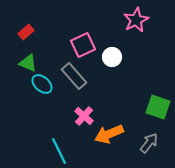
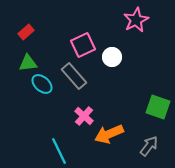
green triangle: rotated 30 degrees counterclockwise
gray arrow: moved 3 px down
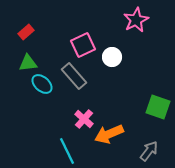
pink cross: moved 3 px down
gray arrow: moved 5 px down
cyan line: moved 8 px right
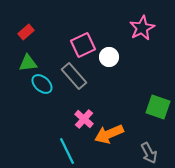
pink star: moved 6 px right, 8 px down
white circle: moved 3 px left
gray arrow: moved 2 px down; rotated 115 degrees clockwise
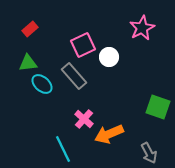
red rectangle: moved 4 px right, 3 px up
cyan line: moved 4 px left, 2 px up
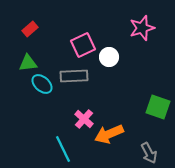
pink star: rotated 10 degrees clockwise
gray rectangle: rotated 52 degrees counterclockwise
